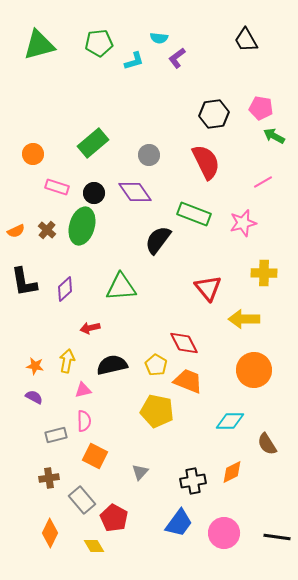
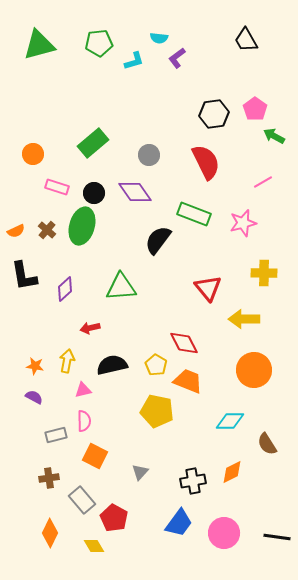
pink pentagon at (261, 108): moved 6 px left, 1 px down; rotated 25 degrees clockwise
black L-shape at (24, 282): moved 6 px up
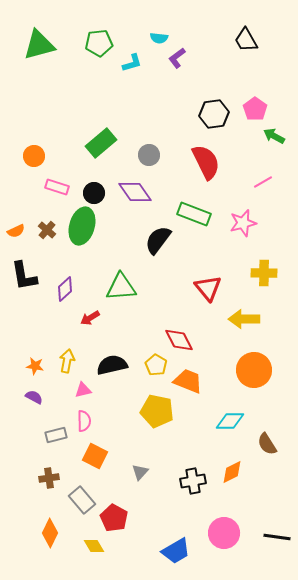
cyan L-shape at (134, 61): moved 2 px left, 2 px down
green rectangle at (93, 143): moved 8 px right
orange circle at (33, 154): moved 1 px right, 2 px down
red arrow at (90, 328): moved 10 px up; rotated 18 degrees counterclockwise
red diamond at (184, 343): moved 5 px left, 3 px up
blue trapezoid at (179, 523): moved 3 px left, 28 px down; rotated 24 degrees clockwise
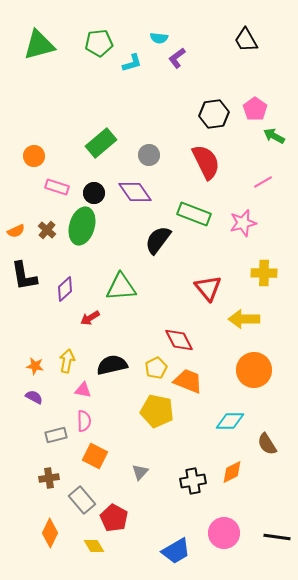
yellow pentagon at (156, 365): moved 3 px down; rotated 15 degrees clockwise
pink triangle at (83, 390): rotated 24 degrees clockwise
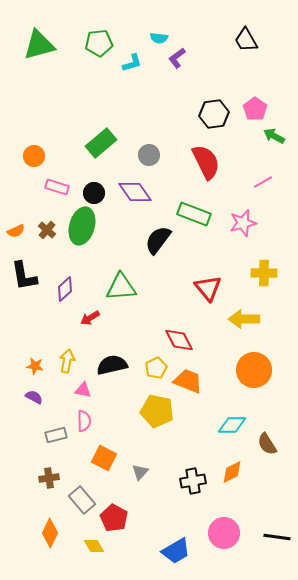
cyan diamond at (230, 421): moved 2 px right, 4 px down
orange square at (95, 456): moved 9 px right, 2 px down
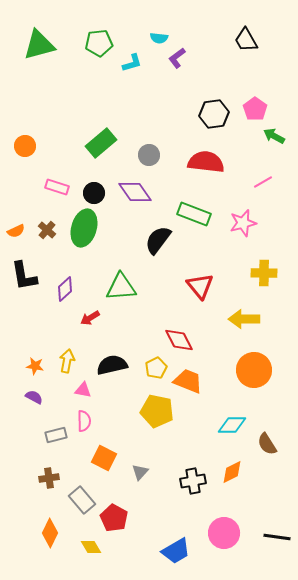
orange circle at (34, 156): moved 9 px left, 10 px up
red semicircle at (206, 162): rotated 57 degrees counterclockwise
green ellipse at (82, 226): moved 2 px right, 2 px down
red triangle at (208, 288): moved 8 px left, 2 px up
yellow diamond at (94, 546): moved 3 px left, 1 px down
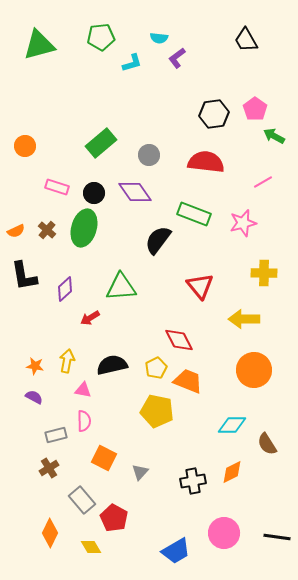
green pentagon at (99, 43): moved 2 px right, 6 px up
brown cross at (49, 478): moved 10 px up; rotated 24 degrees counterclockwise
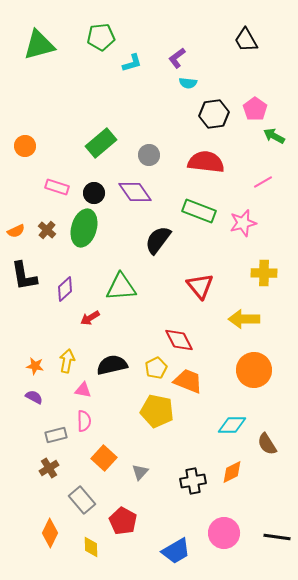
cyan semicircle at (159, 38): moved 29 px right, 45 px down
green rectangle at (194, 214): moved 5 px right, 3 px up
orange square at (104, 458): rotated 15 degrees clockwise
red pentagon at (114, 518): moved 9 px right, 3 px down
yellow diamond at (91, 547): rotated 30 degrees clockwise
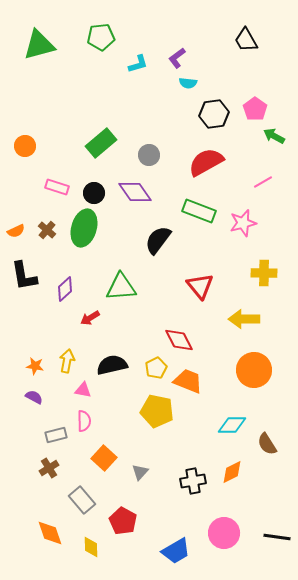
cyan L-shape at (132, 63): moved 6 px right, 1 px down
red semicircle at (206, 162): rotated 36 degrees counterclockwise
orange diamond at (50, 533): rotated 44 degrees counterclockwise
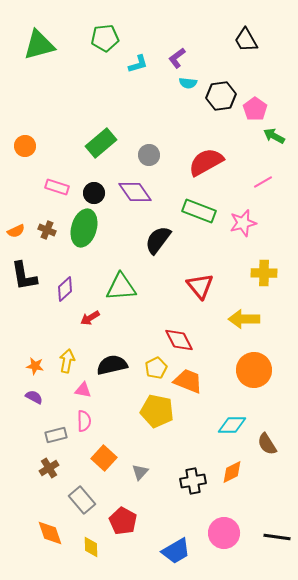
green pentagon at (101, 37): moved 4 px right, 1 px down
black hexagon at (214, 114): moved 7 px right, 18 px up
brown cross at (47, 230): rotated 18 degrees counterclockwise
